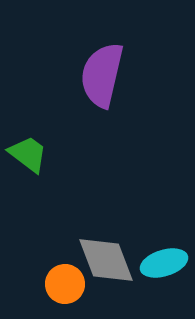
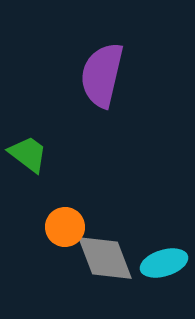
gray diamond: moved 1 px left, 2 px up
orange circle: moved 57 px up
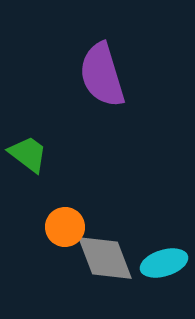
purple semicircle: rotated 30 degrees counterclockwise
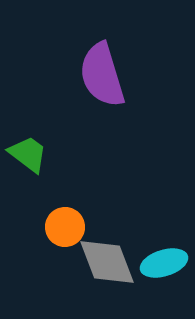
gray diamond: moved 2 px right, 4 px down
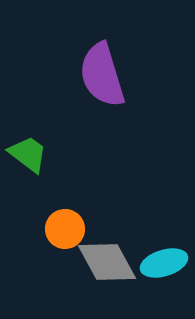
orange circle: moved 2 px down
gray diamond: rotated 8 degrees counterclockwise
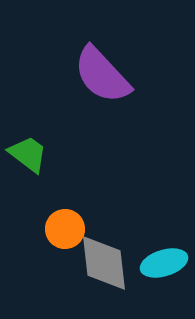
purple semicircle: rotated 26 degrees counterclockwise
gray diamond: moved 3 px left, 1 px down; rotated 22 degrees clockwise
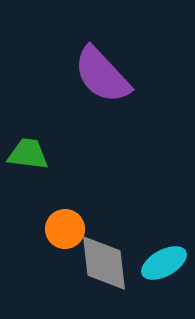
green trapezoid: rotated 30 degrees counterclockwise
cyan ellipse: rotated 12 degrees counterclockwise
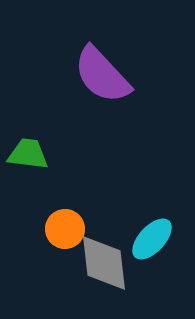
cyan ellipse: moved 12 px left, 24 px up; rotated 18 degrees counterclockwise
